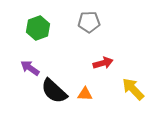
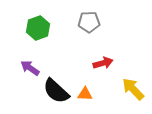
black semicircle: moved 2 px right
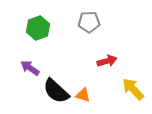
red arrow: moved 4 px right, 2 px up
orange triangle: moved 2 px left, 1 px down; rotated 14 degrees clockwise
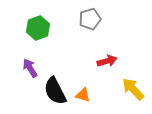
gray pentagon: moved 1 px right, 3 px up; rotated 15 degrees counterclockwise
purple arrow: rotated 24 degrees clockwise
black semicircle: moved 1 px left; rotated 20 degrees clockwise
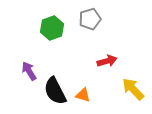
green hexagon: moved 14 px right
purple arrow: moved 1 px left, 3 px down
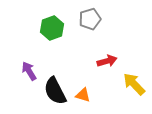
yellow arrow: moved 1 px right, 5 px up
